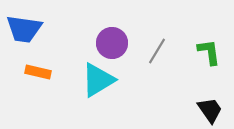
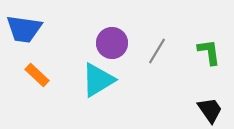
orange rectangle: moved 1 px left, 3 px down; rotated 30 degrees clockwise
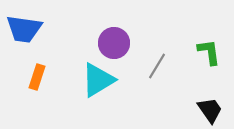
purple circle: moved 2 px right
gray line: moved 15 px down
orange rectangle: moved 2 px down; rotated 65 degrees clockwise
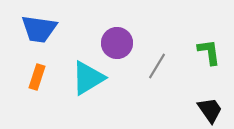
blue trapezoid: moved 15 px right
purple circle: moved 3 px right
cyan triangle: moved 10 px left, 2 px up
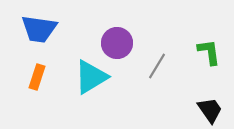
cyan triangle: moved 3 px right, 1 px up
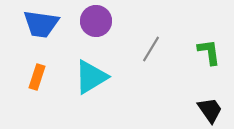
blue trapezoid: moved 2 px right, 5 px up
purple circle: moved 21 px left, 22 px up
gray line: moved 6 px left, 17 px up
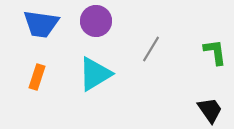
green L-shape: moved 6 px right
cyan triangle: moved 4 px right, 3 px up
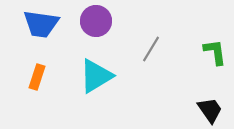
cyan triangle: moved 1 px right, 2 px down
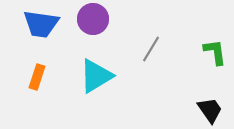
purple circle: moved 3 px left, 2 px up
